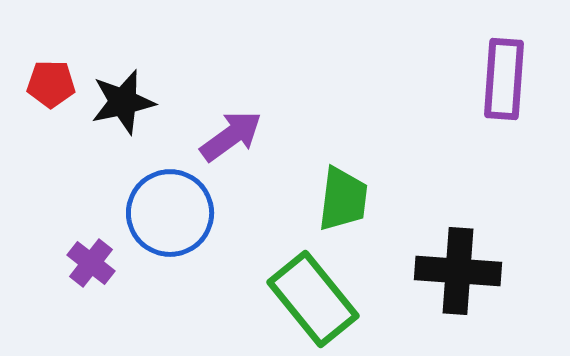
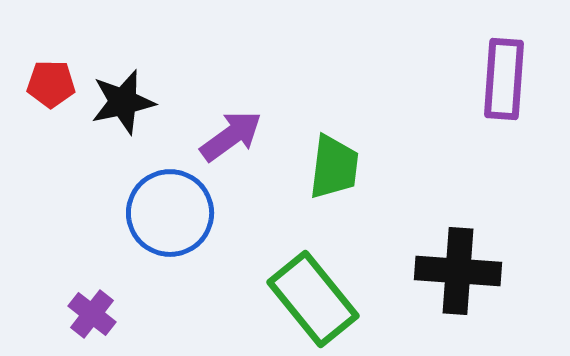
green trapezoid: moved 9 px left, 32 px up
purple cross: moved 1 px right, 51 px down
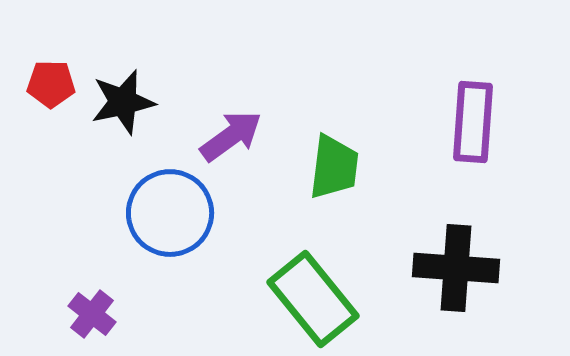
purple rectangle: moved 31 px left, 43 px down
black cross: moved 2 px left, 3 px up
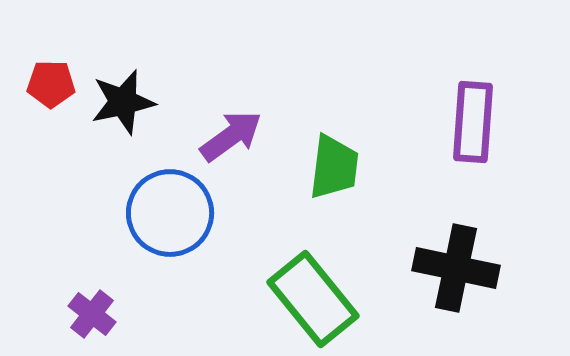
black cross: rotated 8 degrees clockwise
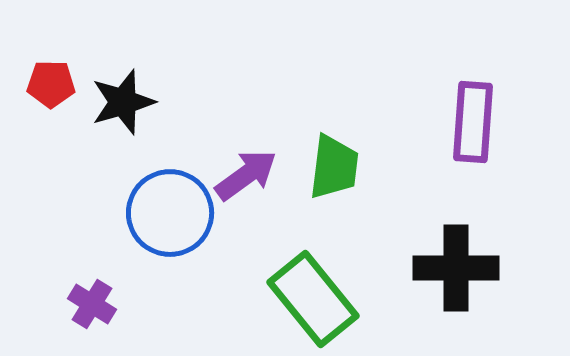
black star: rotated 4 degrees counterclockwise
purple arrow: moved 15 px right, 39 px down
black cross: rotated 12 degrees counterclockwise
purple cross: moved 10 px up; rotated 6 degrees counterclockwise
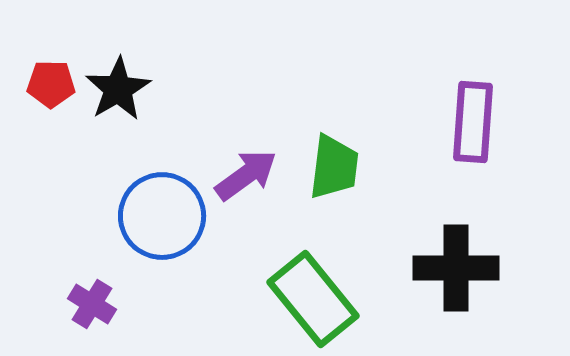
black star: moved 5 px left, 13 px up; rotated 14 degrees counterclockwise
blue circle: moved 8 px left, 3 px down
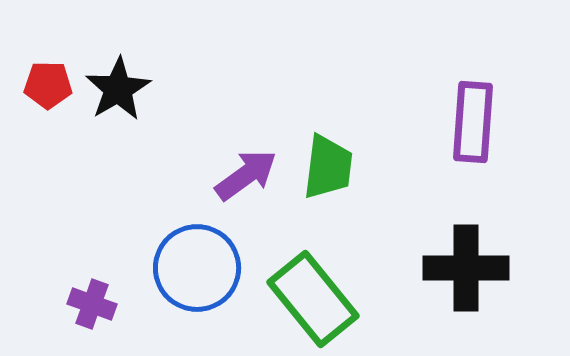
red pentagon: moved 3 px left, 1 px down
green trapezoid: moved 6 px left
blue circle: moved 35 px right, 52 px down
black cross: moved 10 px right
purple cross: rotated 12 degrees counterclockwise
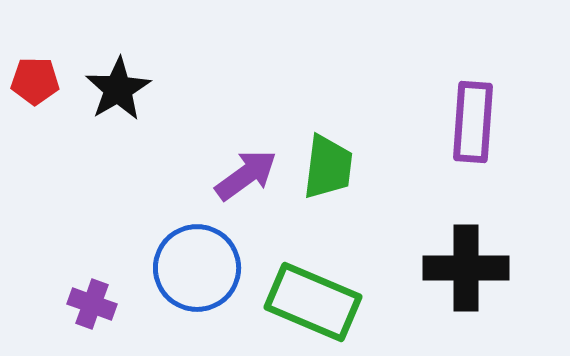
red pentagon: moved 13 px left, 4 px up
green rectangle: moved 3 px down; rotated 28 degrees counterclockwise
